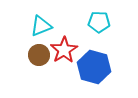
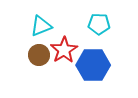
cyan pentagon: moved 2 px down
blue hexagon: moved 1 px left, 2 px up; rotated 16 degrees counterclockwise
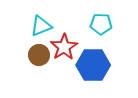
cyan pentagon: moved 2 px right
red star: moved 3 px up
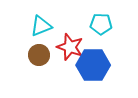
red star: moved 6 px right; rotated 20 degrees counterclockwise
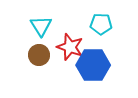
cyan triangle: rotated 40 degrees counterclockwise
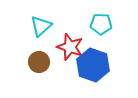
cyan triangle: rotated 20 degrees clockwise
brown circle: moved 7 px down
blue hexagon: rotated 20 degrees clockwise
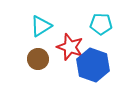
cyan triangle: rotated 10 degrees clockwise
brown circle: moved 1 px left, 3 px up
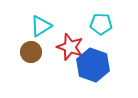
brown circle: moved 7 px left, 7 px up
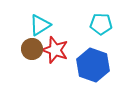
cyan triangle: moved 1 px left, 1 px up
red star: moved 15 px left, 3 px down
brown circle: moved 1 px right, 3 px up
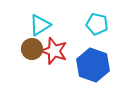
cyan pentagon: moved 4 px left; rotated 10 degrees clockwise
red star: moved 1 px left, 1 px down
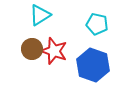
cyan triangle: moved 10 px up
